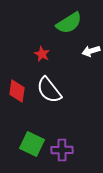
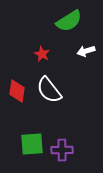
green semicircle: moved 2 px up
white arrow: moved 5 px left
green square: rotated 30 degrees counterclockwise
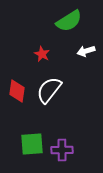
white semicircle: rotated 76 degrees clockwise
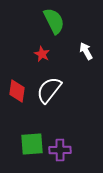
green semicircle: moved 15 px left; rotated 84 degrees counterclockwise
white arrow: rotated 78 degrees clockwise
purple cross: moved 2 px left
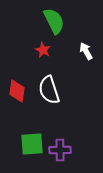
red star: moved 1 px right, 4 px up
white semicircle: rotated 56 degrees counterclockwise
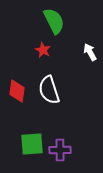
white arrow: moved 4 px right, 1 px down
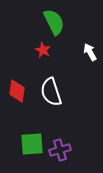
green semicircle: moved 1 px down
white semicircle: moved 2 px right, 2 px down
purple cross: rotated 15 degrees counterclockwise
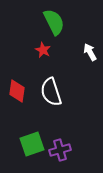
green square: rotated 15 degrees counterclockwise
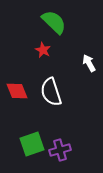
green semicircle: rotated 20 degrees counterclockwise
white arrow: moved 1 px left, 11 px down
red diamond: rotated 30 degrees counterclockwise
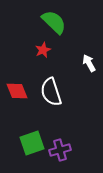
red star: rotated 21 degrees clockwise
green square: moved 1 px up
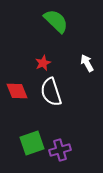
green semicircle: moved 2 px right, 1 px up
red star: moved 13 px down
white arrow: moved 2 px left
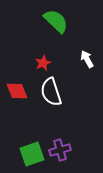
white arrow: moved 4 px up
green square: moved 11 px down
